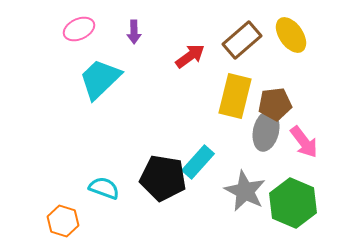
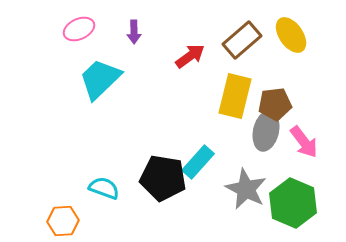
gray star: moved 1 px right, 2 px up
orange hexagon: rotated 20 degrees counterclockwise
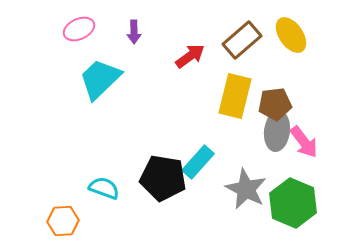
gray ellipse: moved 11 px right; rotated 6 degrees counterclockwise
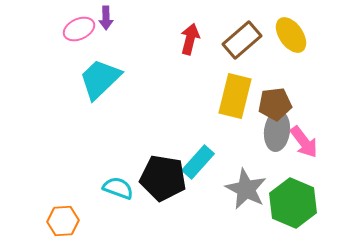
purple arrow: moved 28 px left, 14 px up
red arrow: moved 17 px up; rotated 40 degrees counterclockwise
cyan semicircle: moved 14 px right
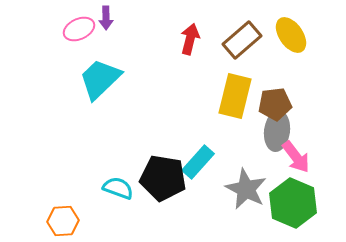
pink arrow: moved 8 px left, 15 px down
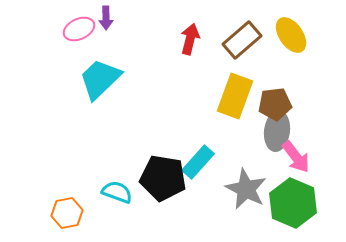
yellow rectangle: rotated 6 degrees clockwise
cyan semicircle: moved 1 px left, 4 px down
orange hexagon: moved 4 px right, 8 px up; rotated 8 degrees counterclockwise
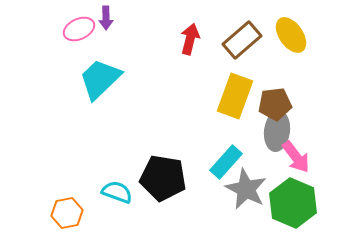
cyan rectangle: moved 28 px right
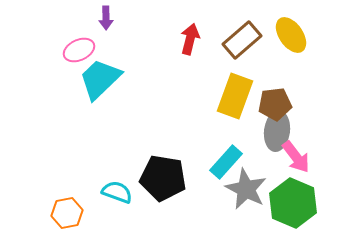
pink ellipse: moved 21 px down
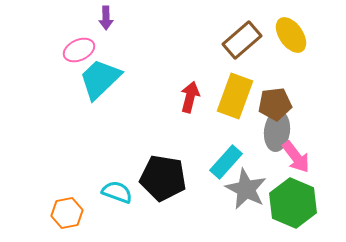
red arrow: moved 58 px down
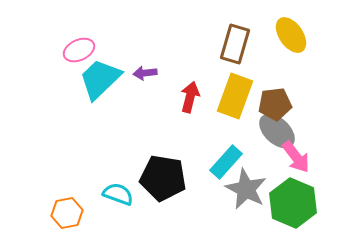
purple arrow: moved 39 px right, 55 px down; rotated 85 degrees clockwise
brown rectangle: moved 7 px left, 4 px down; rotated 33 degrees counterclockwise
gray ellipse: rotated 54 degrees counterclockwise
cyan semicircle: moved 1 px right, 2 px down
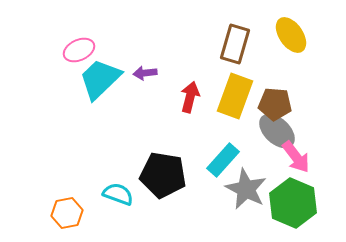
brown pentagon: rotated 12 degrees clockwise
cyan rectangle: moved 3 px left, 2 px up
black pentagon: moved 3 px up
